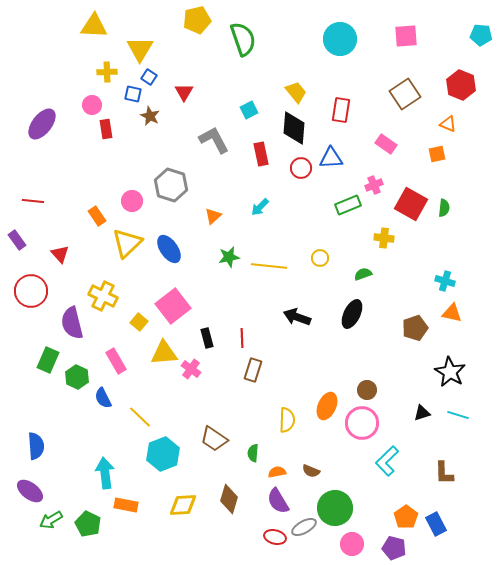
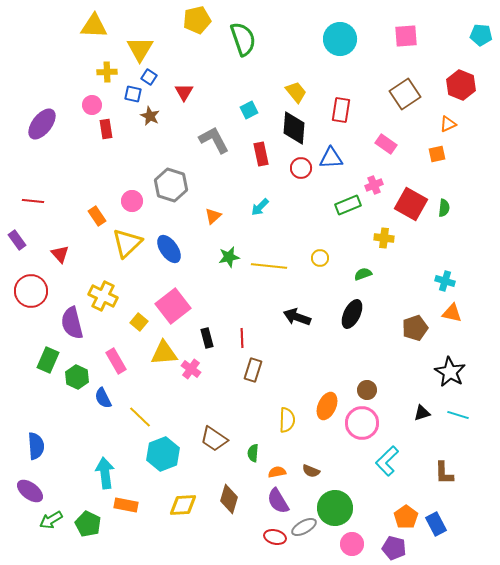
orange triangle at (448, 124): rotated 48 degrees counterclockwise
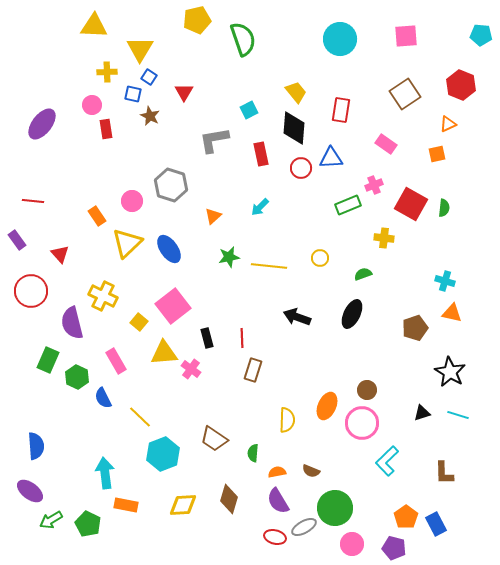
gray L-shape at (214, 140): rotated 72 degrees counterclockwise
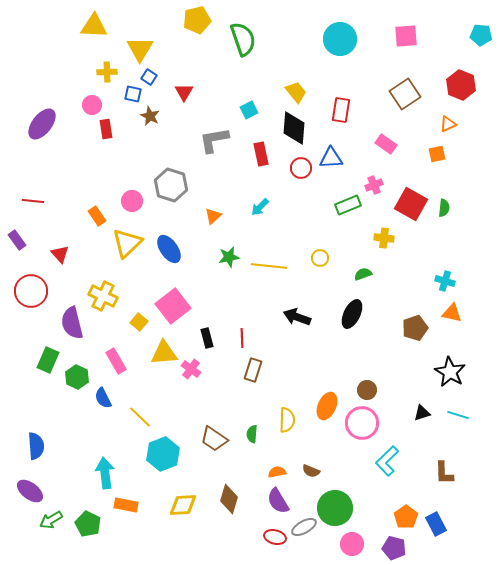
green semicircle at (253, 453): moved 1 px left, 19 px up
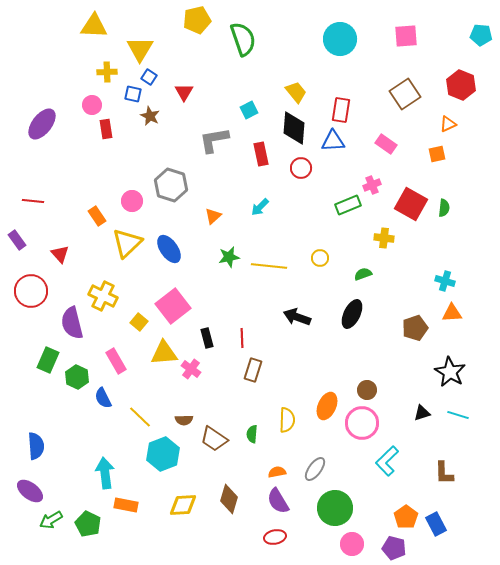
blue triangle at (331, 158): moved 2 px right, 17 px up
pink cross at (374, 185): moved 2 px left
orange triangle at (452, 313): rotated 15 degrees counterclockwise
brown semicircle at (311, 471): moved 127 px left, 51 px up; rotated 24 degrees counterclockwise
gray ellipse at (304, 527): moved 11 px right, 58 px up; rotated 25 degrees counterclockwise
red ellipse at (275, 537): rotated 25 degrees counterclockwise
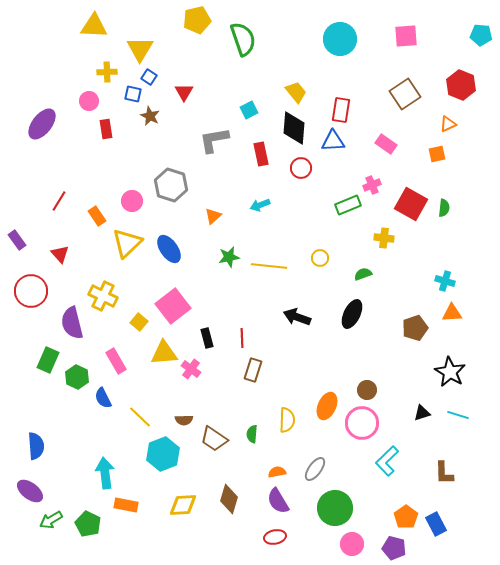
pink circle at (92, 105): moved 3 px left, 4 px up
red line at (33, 201): moved 26 px right; rotated 65 degrees counterclockwise
cyan arrow at (260, 207): moved 2 px up; rotated 24 degrees clockwise
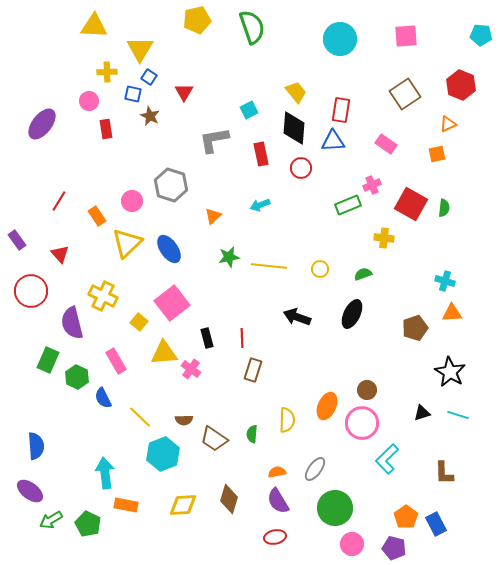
green semicircle at (243, 39): moved 9 px right, 12 px up
yellow circle at (320, 258): moved 11 px down
pink square at (173, 306): moved 1 px left, 3 px up
cyan L-shape at (387, 461): moved 2 px up
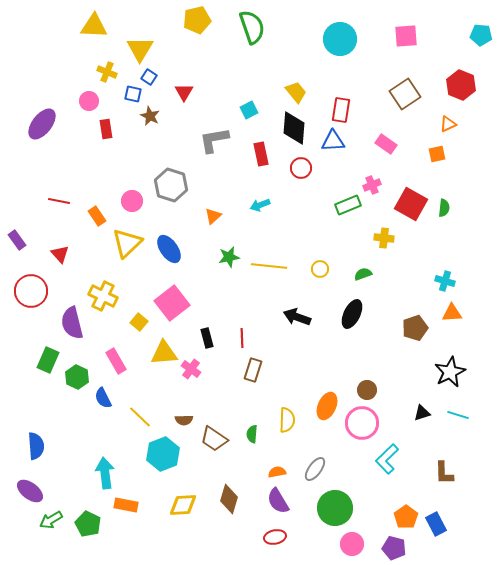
yellow cross at (107, 72): rotated 24 degrees clockwise
red line at (59, 201): rotated 70 degrees clockwise
black star at (450, 372): rotated 16 degrees clockwise
